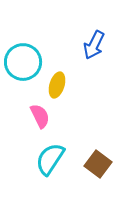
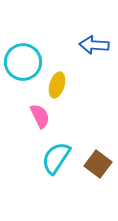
blue arrow: rotated 68 degrees clockwise
cyan semicircle: moved 6 px right, 1 px up
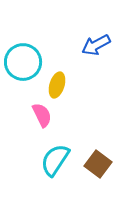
blue arrow: moved 2 px right; rotated 32 degrees counterclockwise
pink semicircle: moved 2 px right, 1 px up
cyan semicircle: moved 1 px left, 2 px down
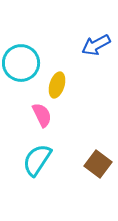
cyan circle: moved 2 px left, 1 px down
cyan semicircle: moved 18 px left
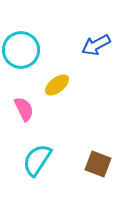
cyan circle: moved 13 px up
yellow ellipse: rotated 35 degrees clockwise
pink semicircle: moved 18 px left, 6 px up
brown square: rotated 16 degrees counterclockwise
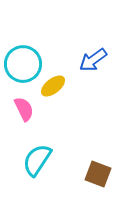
blue arrow: moved 3 px left, 15 px down; rotated 8 degrees counterclockwise
cyan circle: moved 2 px right, 14 px down
yellow ellipse: moved 4 px left, 1 px down
brown square: moved 10 px down
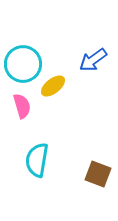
pink semicircle: moved 2 px left, 3 px up; rotated 10 degrees clockwise
cyan semicircle: rotated 24 degrees counterclockwise
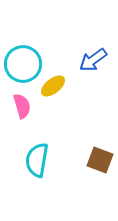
brown square: moved 2 px right, 14 px up
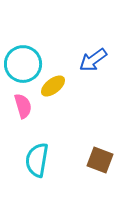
pink semicircle: moved 1 px right
